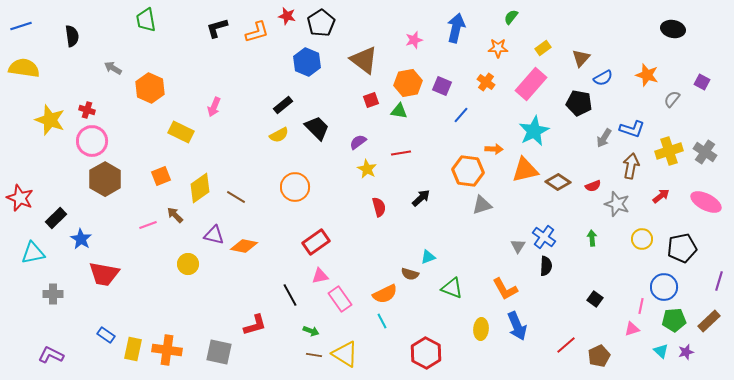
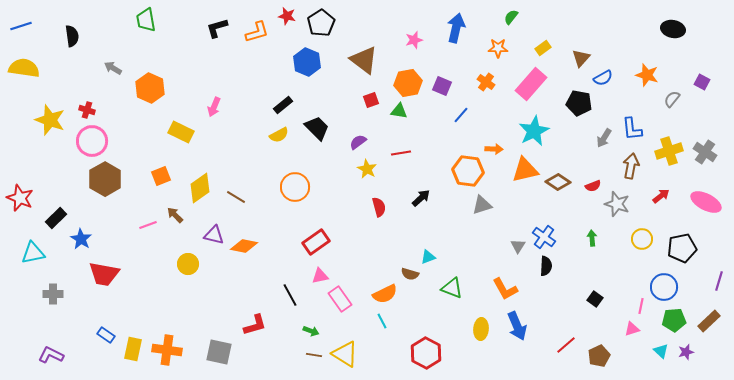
blue L-shape at (632, 129): rotated 65 degrees clockwise
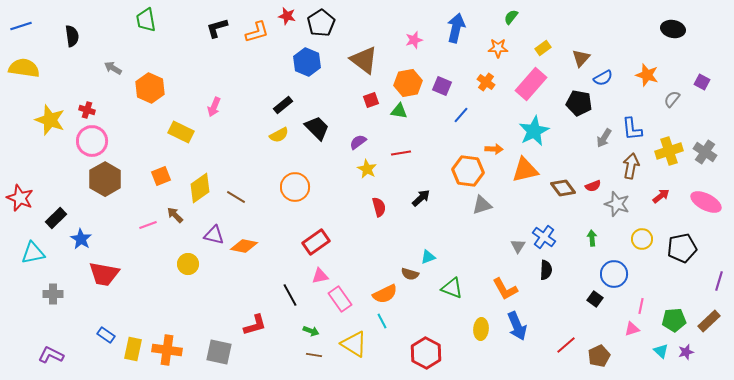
brown diamond at (558, 182): moved 5 px right, 6 px down; rotated 20 degrees clockwise
black semicircle at (546, 266): moved 4 px down
blue circle at (664, 287): moved 50 px left, 13 px up
yellow triangle at (345, 354): moved 9 px right, 10 px up
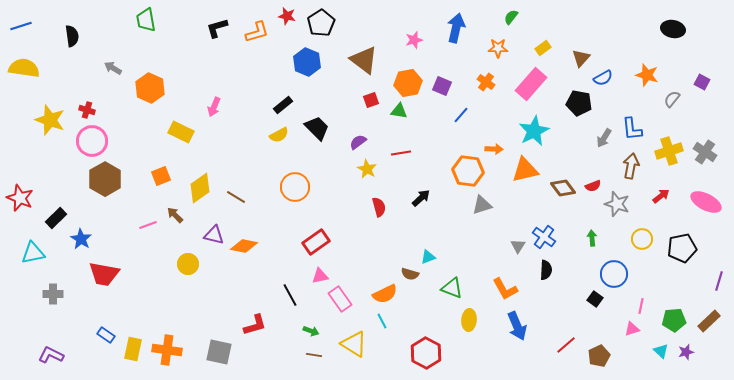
yellow ellipse at (481, 329): moved 12 px left, 9 px up
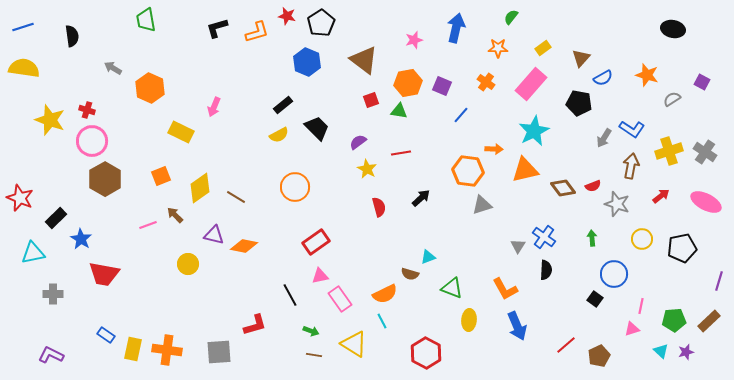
blue line at (21, 26): moved 2 px right, 1 px down
gray semicircle at (672, 99): rotated 18 degrees clockwise
blue L-shape at (632, 129): rotated 50 degrees counterclockwise
gray square at (219, 352): rotated 16 degrees counterclockwise
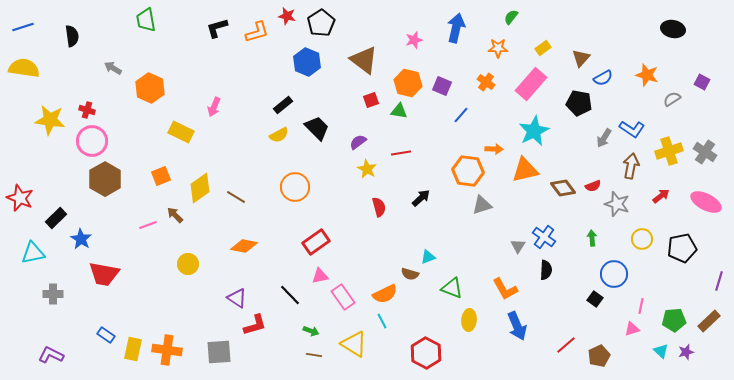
orange hexagon at (408, 83): rotated 24 degrees clockwise
yellow star at (50, 120): rotated 12 degrees counterclockwise
purple triangle at (214, 235): moved 23 px right, 63 px down; rotated 20 degrees clockwise
black line at (290, 295): rotated 15 degrees counterclockwise
pink rectangle at (340, 299): moved 3 px right, 2 px up
